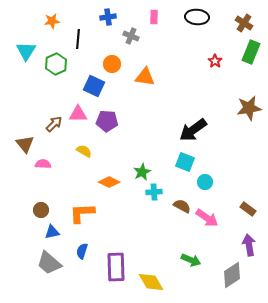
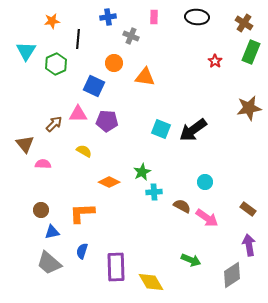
orange circle: moved 2 px right, 1 px up
cyan square: moved 24 px left, 33 px up
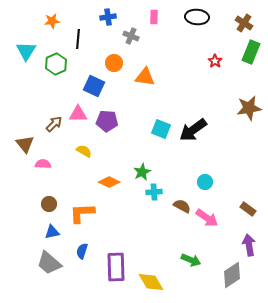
brown circle: moved 8 px right, 6 px up
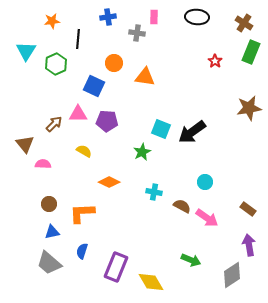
gray cross: moved 6 px right, 3 px up; rotated 14 degrees counterclockwise
black arrow: moved 1 px left, 2 px down
green star: moved 20 px up
cyan cross: rotated 14 degrees clockwise
purple rectangle: rotated 24 degrees clockwise
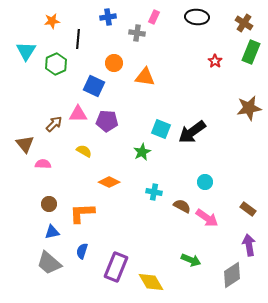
pink rectangle: rotated 24 degrees clockwise
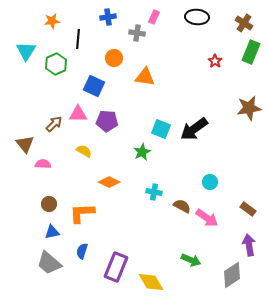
orange circle: moved 5 px up
black arrow: moved 2 px right, 3 px up
cyan circle: moved 5 px right
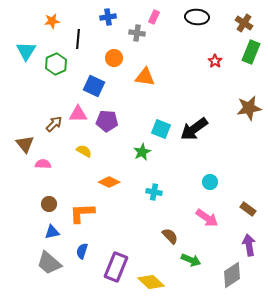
brown semicircle: moved 12 px left, 30 px down; rotated 18 degrees clockwise
yellow diamond: rotated 16 degrees counterclockwise
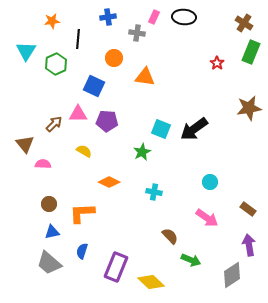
black ellipse: moved 13 px left
red star: moved 2 px right, 2 px down
